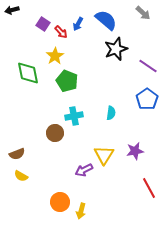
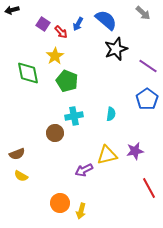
cyan semicircle: moved 1 px down
yellow triangle: moved 3 px right; rotated 45 degrees clockwise
orange circle: moved 1 px down
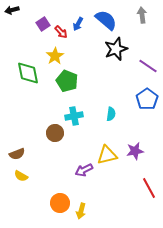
gray arrow: moved 1 px left, 2 px down; rotated 140 degrees counterclockwise
purple square: rotated 24 degrees clockwise
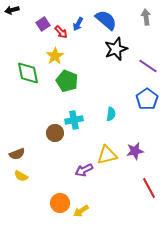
gray arrow: moved 4 px right, 2 px down
cyan cross: moved 4 px down
yellow arrow: rotated 42 degrees clockwise
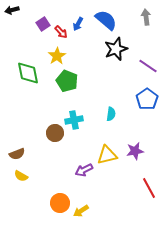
yellow star: moved 2 px right
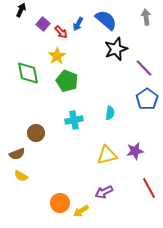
black arrow: moved 9 px right; rotated 128 degrees clockwise
purple square: rotated 16 degrees counterclockwise
purple line: moved 4 px left, 2 px down; rotated 12 degrees clockwise
cyan semicircle: moved 1 px left, 1 px up
brown circle: moved 19 px left
purple arrow: moved 20 px right, 22 px down
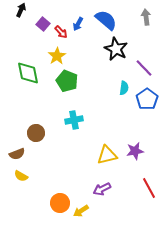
black star: rotated 25 degrees counterclockwise
cyan semicircle: moved 14 px right, 25 px up
purple arrow: moved 2 px left, 3 px up
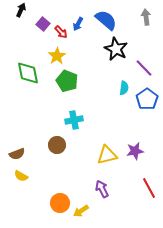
brown circle: moved 21 px right, 12 px down
purple arrow: rotated 90 degrees clockwise
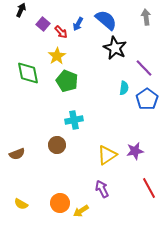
black star: moved 1 px left, 1 px up
yellow triangle: rotated 20 degrees counterclockwise
yellow semicircle: moved 28 px down
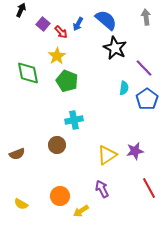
orange circle: moved 7 px up
